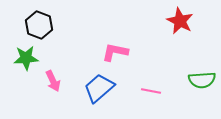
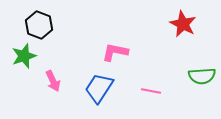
red star: moved 3 px right, 3 px down
green star: moved 2 px left, 2 px up; rotated 15 degrees counterclockwise
green semicircle: moved 4 px up
blue trapezoid: rotated 16 degrees counterclockwise
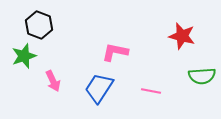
red star: moved 1 px left, 12 px down; rotated 12 degrees counterclockwise
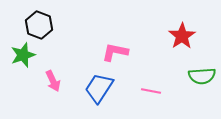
red star: rotated 24 degrees clockwise
green star: moved 1 px left, 1 px up
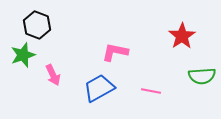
black hexagon: moved 2 px left
pink arrow: moved 6 px up
blue trapezoid: rotated 28 degrees clockwise
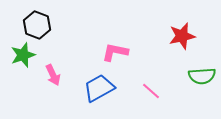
red star: rotated 20 degrees clockwise
pink line: rotated 30 degrees clockwise
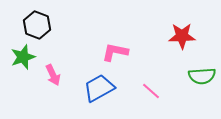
red star: rotated 12 degrees clockwise
green star: moved 2 px down
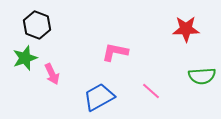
red star: moved 4 px right, 7 px up
green star: moved 2 px right, 1 px down
pink arrow: moved 1 px left, 1 px up
blue trapezoid: moved 9 px down
